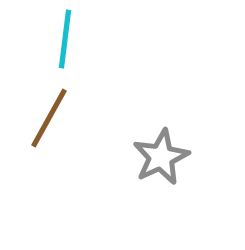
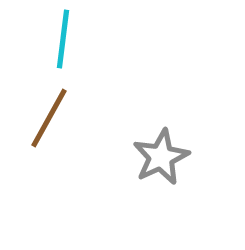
cyan line: moved 2 px left
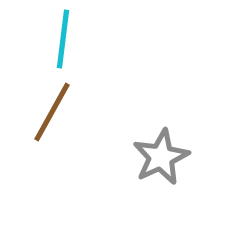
brown line: moved 3 px right, 6 px up
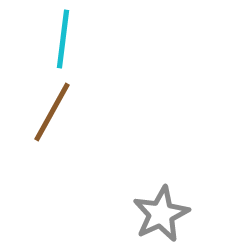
gray star: moved 57 px down
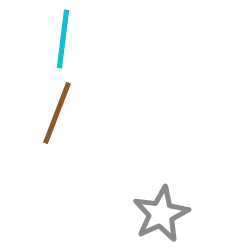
brown line: moved 5 px right, 1 px down; rotated 8 degrees counterclockwise
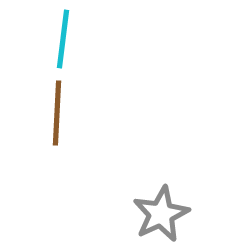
brown line: rotated 18 degrees counterclockwise
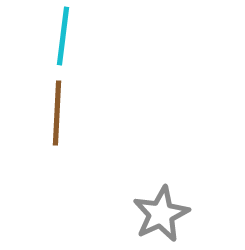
cyan line: moved 3 px up
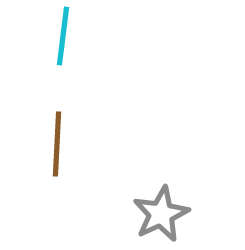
brown line: moved 31 px down
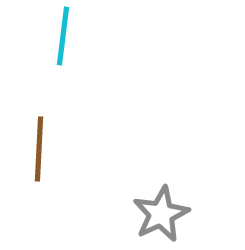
brown line: moved 18 px left, 5 px down
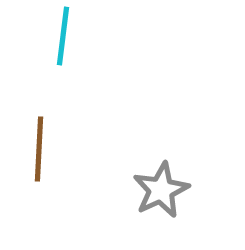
gray star: moved 24 px up
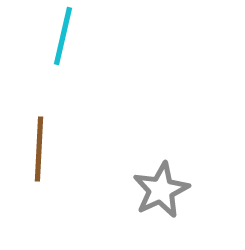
cyan line: rotated 6 degrees clockwise
